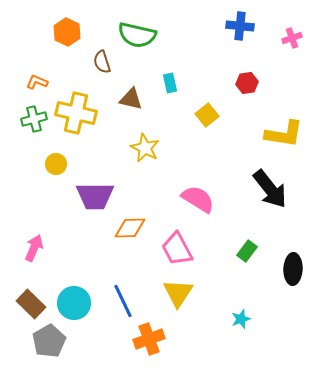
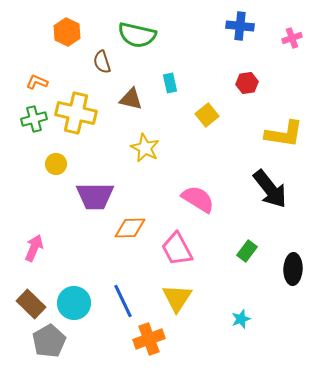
yellow triangle: moved 1 px left, 5 px down
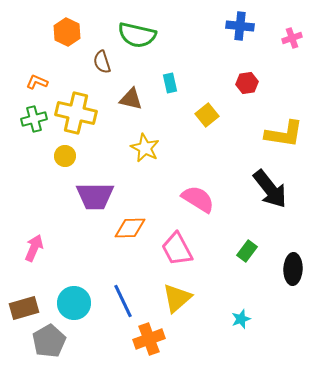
yellow circle: moved 9 px right, 8 px up
yellow triangle: rotated 16 degrees clockwise
brown rectangle: moved 7 px left, 4 px down; rotated 60 degrees counterclockwise
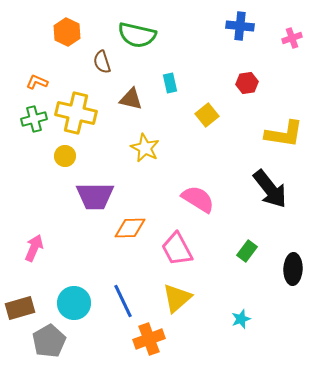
brown rectangle: moved 4 px left
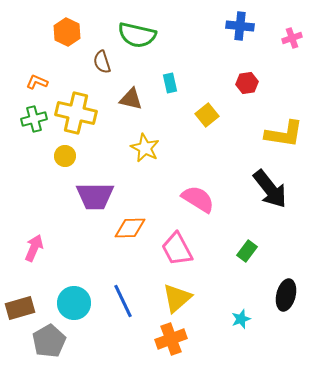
black ellipse: moved 7 px left, 26 px down; rotated 12 degrees clockwise
orange cross: moved 22 px right
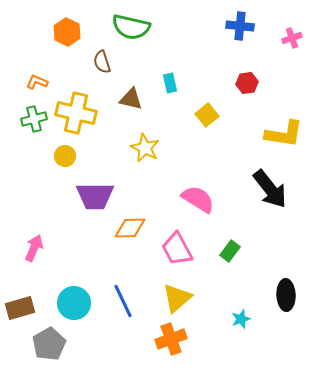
green semicircle: moved 6 px left, 8 px up
green rectangle: moved 17 px left
black ellipse: rotated 16 degrees counterclockwise
gray pentagon: moved 3 px down
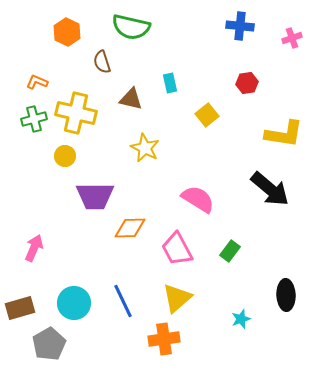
black arrow: rotated 12 degrees counterclockwise
orange cross: moved 7 px left; rotated 12 degrees clockwise
